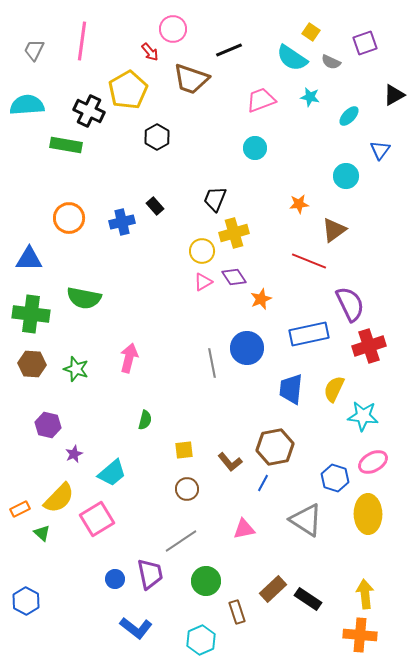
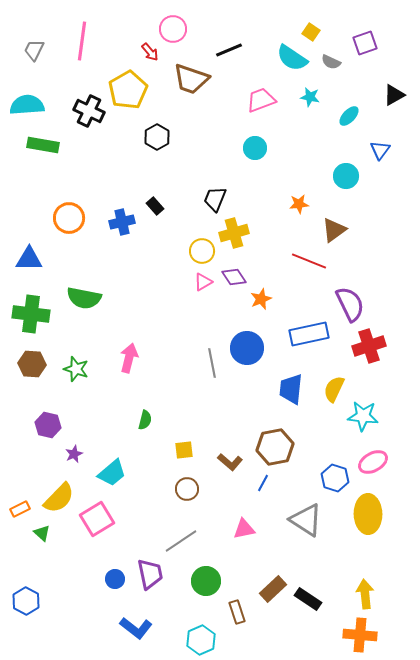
green rectangle at (66, 145): moved 23 px left
brown L-shape at (230, 462): rotated 10 degrees counterclockwise
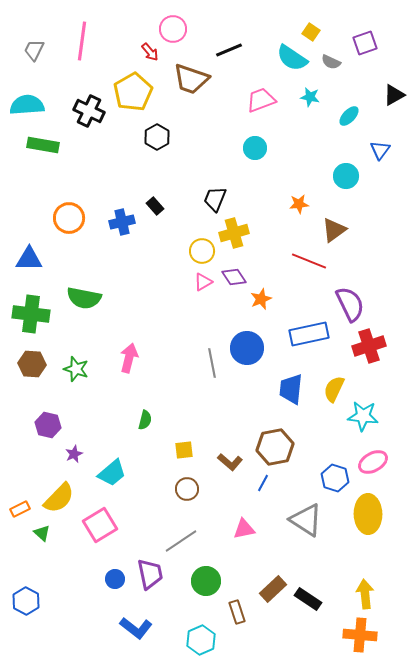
yellow pentagon at (128, 90): moved 5 px right, 2 px down
pink square at (97, 519): moved 3 px right, 6 px down
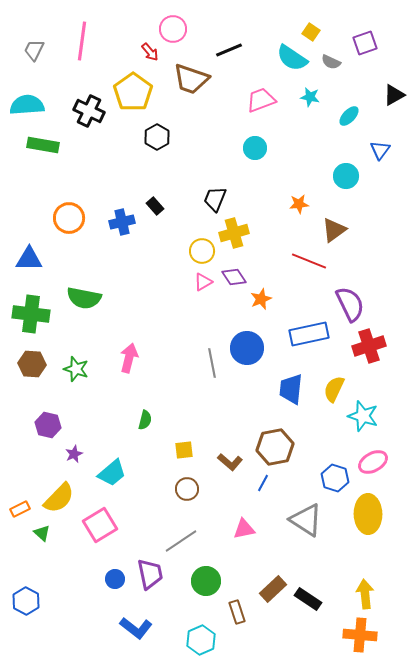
yellow pentagon at (133, 92): rotated 6 degrees counterclockwise
cyan star at (363, 416): rotated 12 degrees clockwise
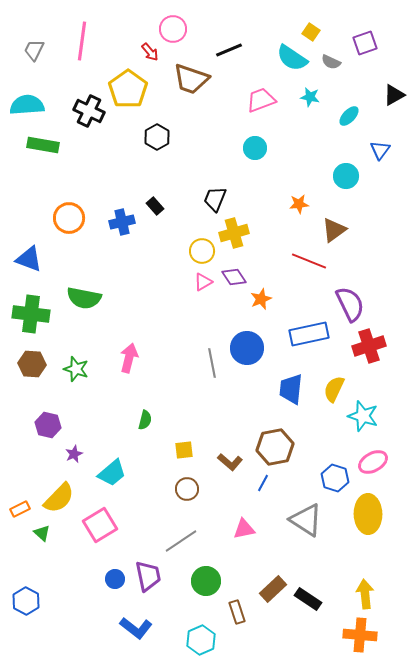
yellow pentagon at (133, 92): moved 5 px left, 3 px up
blue triangle at (29, 259): rotated 20 degrees clockwise
purple trapezoid at (150, 574): moved 2 px left, 2 px down
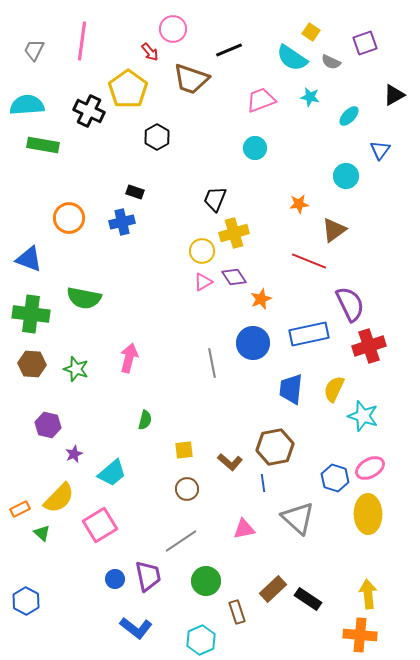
black rectangle at (155, 206): moved 20 px left, 14 px up; rotated 30 degrees counterclockwise
blue circle at (247, 348): moved 6 px right, 5 px up
pink ellipse at (373, 462): moved 3 px left, 6 px down
blue line at (263, 483): rotated 36 degrees counterclockwise
gray triangle at (306, 520): moved 8 px left, 2 px up; rotated 9 degrees clockwise
yellow arrow at (365, 594): moved 3 px right
